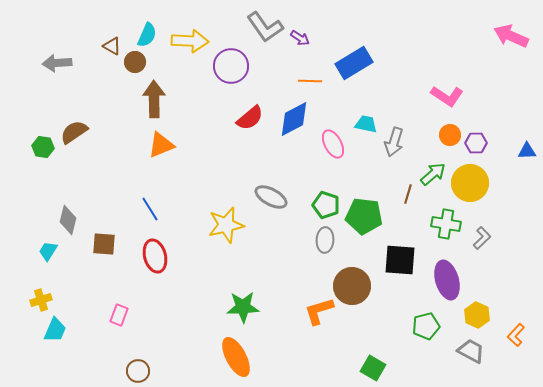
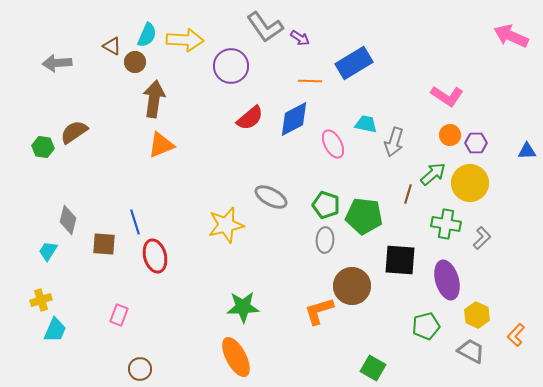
yellow arrow at (190, 41): moved 5 px left, 1 px up
brown arrow at (154, 99): rotated 9 degrees clockwise
blue line at (150, 209): moved 15 px left, 13 px down; rotated 15 degrees clockwise
brown circle at (138, 371): moved 2 px right, 2 px up
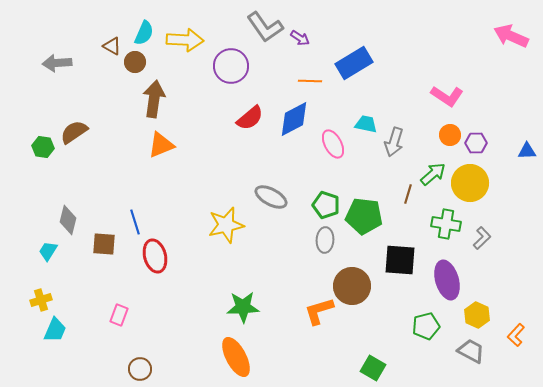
cyan semicircle at (147, 35): moved 3 px left, 2 px up
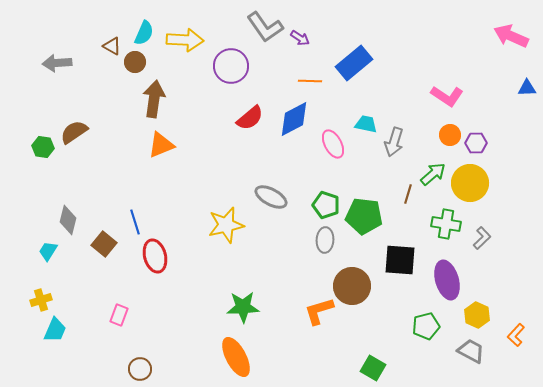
blue rectangle at (354, 63): rotated 9 degrees counterclockwise
blue triangle at (527, 151): moved 63 px up
brown square at (104, 244): rotated 35 degrees clockwise
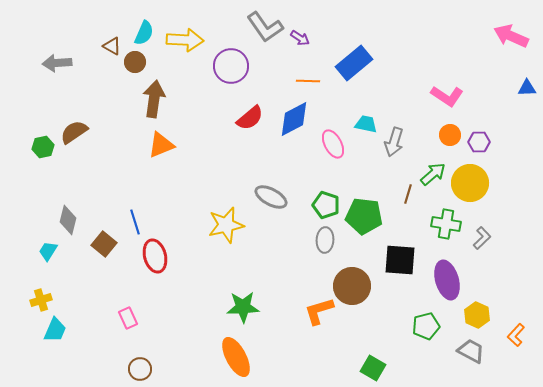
orange line at (310, 81): moved 2 px left
purple hexagon at (476, 143): moved 3 px right, 1 px up
green hexagon at (43, 147): rotated 20 degrees counterclockwise
pink rectangle at (119, 315): moved 9 px right, 3 px down; rotated 45 degrees counterclockwise
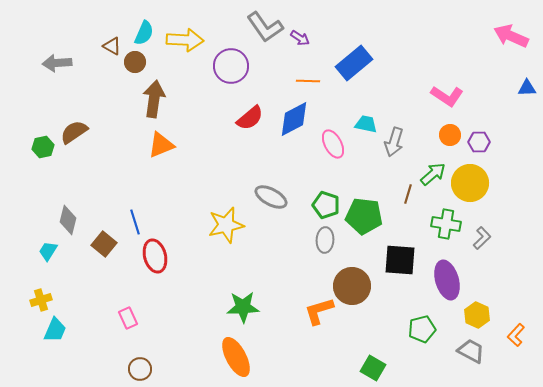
green pentagon at (426, 326): moved 4 px left, 3 px down
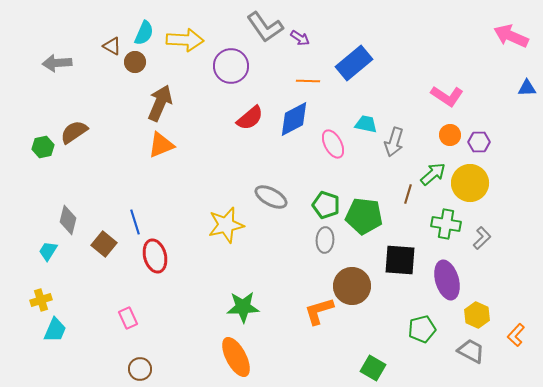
brown arrow at (154, 99): moved 6 px right, 4 px down; rotated 15 degrees clockwise
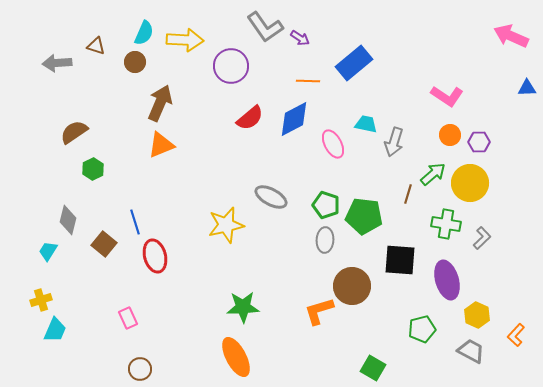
brown triangle at (112, 46): moved 16 px left; rotated 12 degrees counterclockwise
green hexagon at (43, 147): moved 50 px right, 22 px down; rotated 15 degrees counterclockwise
